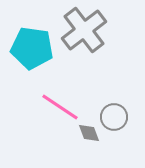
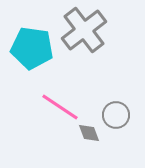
gray circle: moved 2 px right, 2 px up
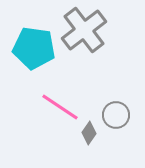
cyan pentagon: moved 2 px right
gray diamond: rotated 55 degrees clockwise
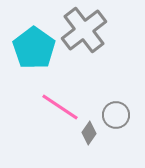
cyan pentagon: rotated 27 degrees clockwise
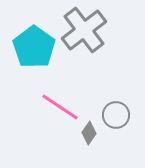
cyan pentagon: moved 1 px up
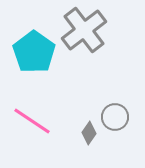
cyan pentagon: moved 5 px down
pink line: moved 28 px left, 14 px down
gray circle: moved 1 px left, 2 px down
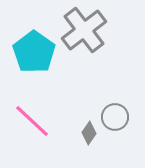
pink line: rotated 9 degrees clockwise
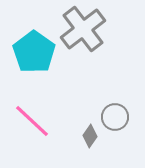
gray cross: moved 1 px left, 1 px up
gray diamond: moved 1 px right, 3 px down
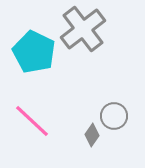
cyan pentagon: rotated 9 degrees counterclockwise
gray circle: moved 1 px left, 1 px up
gray diamond: moved 2 px right, 1 px up
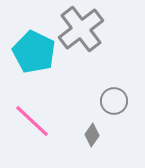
gray cross: moved 2 px left
gray circle: moved 15 px up
